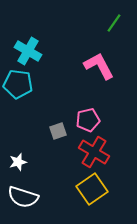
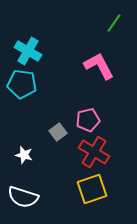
cyan pentagon: moved 4 px right
gray square: moved 1 px down; rotated 18 degrees counterclockwise
white star: moved 6 px right, 7 px up; rotated 30 degrees clockwise
yellow square: rotated 16 degrees clockwise
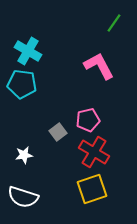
white star: rotated 24 degrees counterclockwise
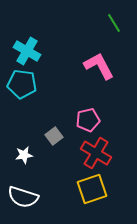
green line: rotated 66 degrees counterclockwise
cyan cross: moved 1 px left
gray square: moved 4 px left, 4 px down
red cross: moved 2 px right, 1 px down
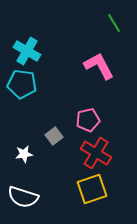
white star: moved 1 px up
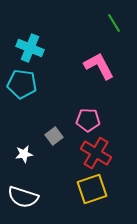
cyan cross: moved 3 px right, 3 px up; rotated 8 degrees counterclockwise
pink pentagon: rotated 15 degrees clockwise
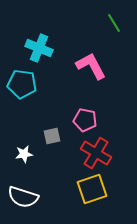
cyan cross: moved 9 px right
pink L-shape: moved 8 px left
pink pentagon: moved 3 px left; rotated 10 degrees clockwise
gray square: moved 2 px left; rotated 24 degrees clockwise
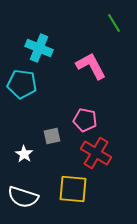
white star: rotated 30 degrees counterclockwise
yellow square: moved 19 px left; rotated 24 degrees clockwise
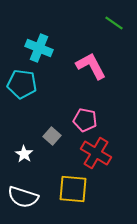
green line: rotated 24 degrees counterclockwise
gray square: rotated 36 degrees counterclockwise
